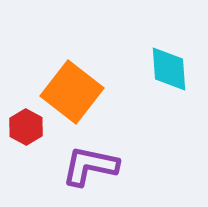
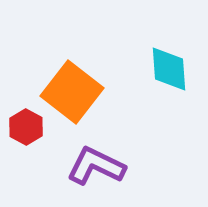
purple L-shape: moved 6 px right; rotated 14 degrees clockwise
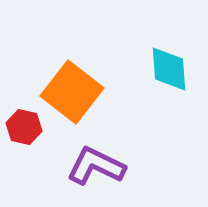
red hexagon: moved 2 px left; rotated 16 degrees counterclockwise
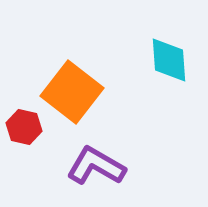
cyan diamond: moved 9 px up
purple L-shape: rotated 4 degrees clockwise
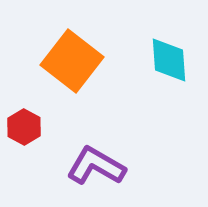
orange square: moved 31 px up
red hexagon: rotated 16 degrees clockwise
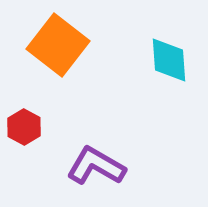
orange square: moved 14 px left, 16 px up
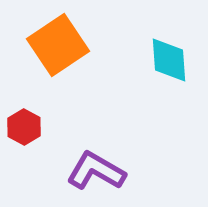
orange square: rotated 18 degrees clockwise
purple L-shape: moved 5 px down
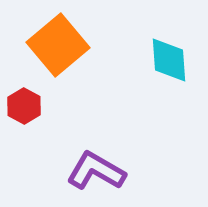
orange square: rotated 6 degrees counterclockwise
red hexagon: moved 21 px up
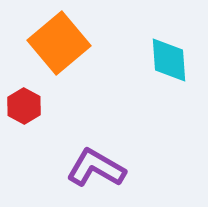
orange square: moved 1 px right, 2 px up
purple L-shape: moved 3 px up
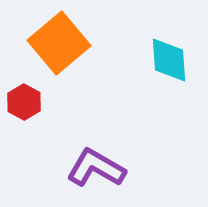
red hexagon: moved 4 px up
